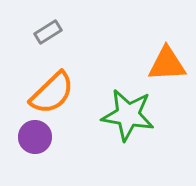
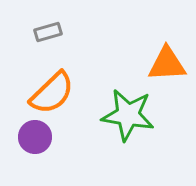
gray rectangle: rotated 16 degrees clockwise
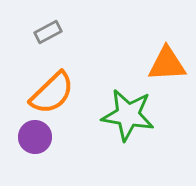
gray rectangle: rotated 12 degrees counterclockwise
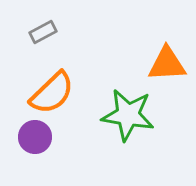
gray rectangle: moved 5 px left
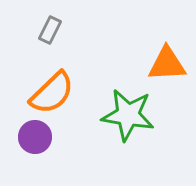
gray rectangle: moved 7 px right, 2 px up; rotated 36 degrees counterclockwise
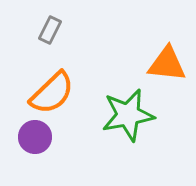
orange triangle: rotated 9 degrees clockwise
green star: rotated 20 degrees counterclockwise
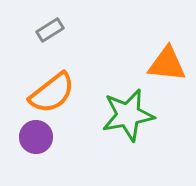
gray rectangle: rotated 32 degrees clockwise
orange semicircle: rotated 6 degrees clockwise
purple circle: moved 1 px right
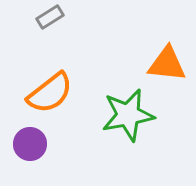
gray rectangle: moved 13 px up
orange semicircle: moved 2 px left
purple circle: moved 6 px left, 7 px down
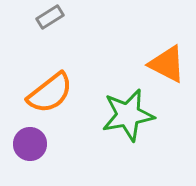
orange triangle: rotated 21 degrees clockwise
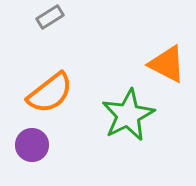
green star: rotated 16 degrees counterclockwise
purple circle: moved 2 px right, 1 px down
